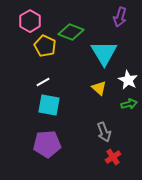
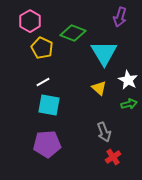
green diamond: moved 2 px right, 1 px down
yellow pentagon: moved 3 px left, 2 px down
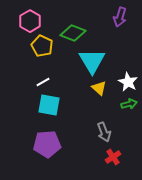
yellow pentagon: moved 2 px up
cyan triangle: moved 12 px left, 8 px down
white star: moved 2 px down
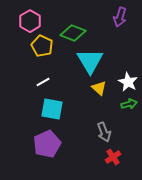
cyan triangle: moved 2 px left
cyan square: moved 3 px right, 4 px down
purple pentagon: rotated 20 degrees counterclockwise
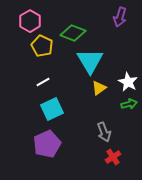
yellow triangle: rotated 42 degrees clockwise
cyan square: rotated 35 degrees counterclockwise
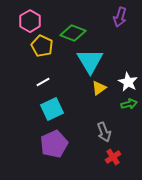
purple pentagon: moved 7 px right
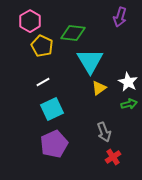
green diamond: rotated 15 degrees counterclockwise
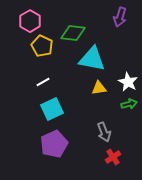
cyan triangle: moved 2 px right, 2 px up; rotated 48 degrees counterclockwise
yellow triangle: rotated 28 degrees clockwise
